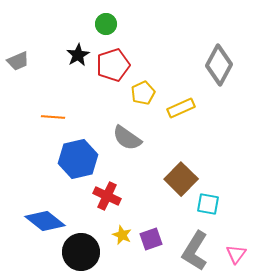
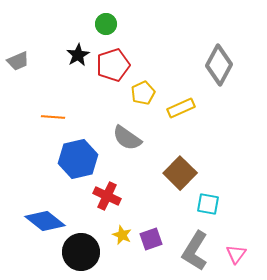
brown square: moved 1 px left, 6 px up
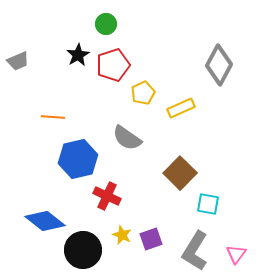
black circle: moved 2 px right, 2 px up
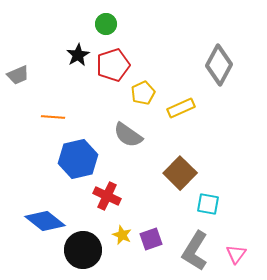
gray trapezoid: moved 14 px down
gray semicircle: moved 1 px right, 3 px up
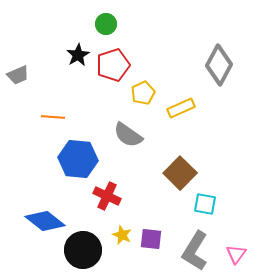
blue hexagon: rotated 18 degrees clockwise
cyan square: moved 3 px left
purple square: rotated 25 degrees clockwise
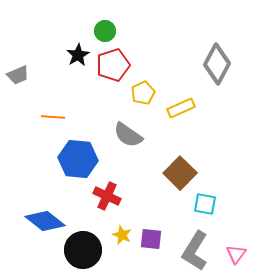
green circle: moved 1 px left, 7 px down
gray diamond: moved 2 px left, 1 px up
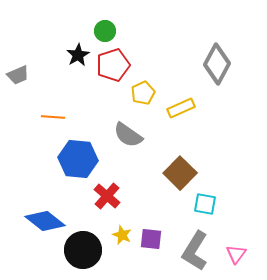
red cross: rotated 16 degrees clockwise
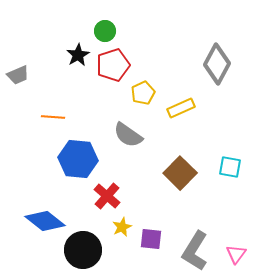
cyan square: moved 25 px right, 37 px up
yellow star: moved 8 px up; rotated 24 degrees clockwise
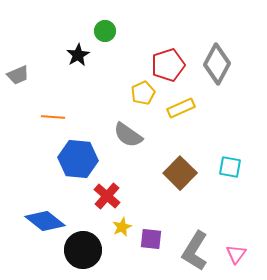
red pentagon: moved 55 px right
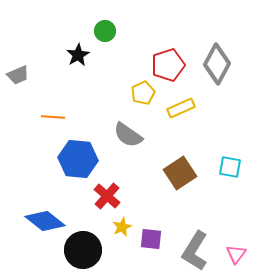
brown square: rotated 12 degrees clockwise
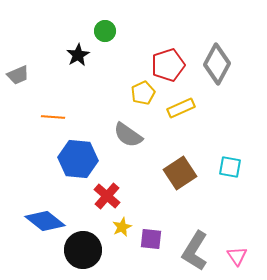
pink triangle: moved 1 px right, 2 px down; rotated 10 degrees counterclockwise
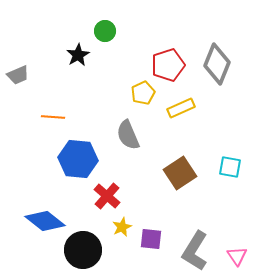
gray diamond: rotated 6 degrees counterclockwise
gray semicircle: rotated 32 degrees clockwise
